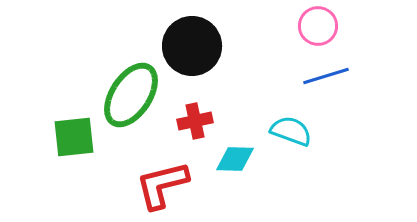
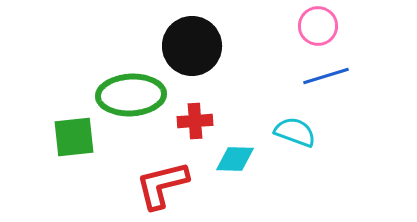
green ellipse: rotated 54 degrees clockwise
red cross: rotated 8 degrees clockwise
cyan semicircle: moved 4 px right, 1 px down
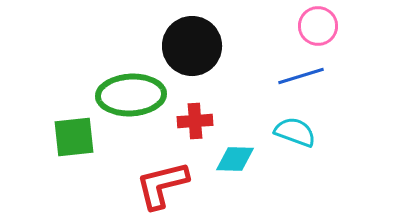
blue line: moved 25 px left
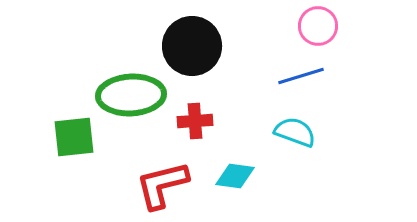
cyan diamond: moved 17 px down; rotated 6 degrees clockwise
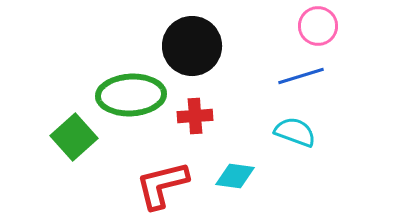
red cross: moved 5 px up
green square: rotated 36 degrees counterclockwise
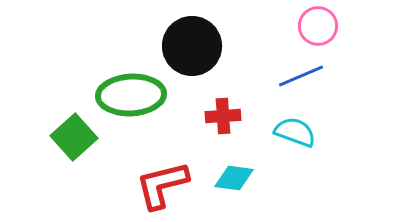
blue line: rotated 6 degrees counterclockwise
red cross: moved 28 px right
cyan diamond: moved 1 px left, 2 px down
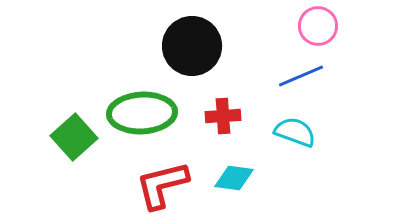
green ellipse: moved 11 px right, 18 px down
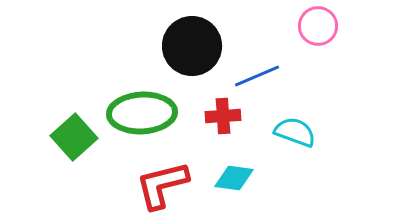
blue line: moved 44 px left
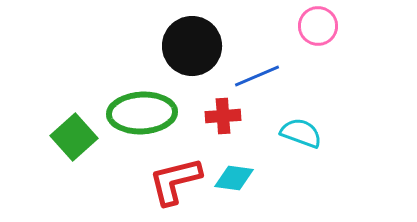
cyan semicircle: moved 6 px right, 1 px down
red L-shape: moved 13 px right, 4 px up
